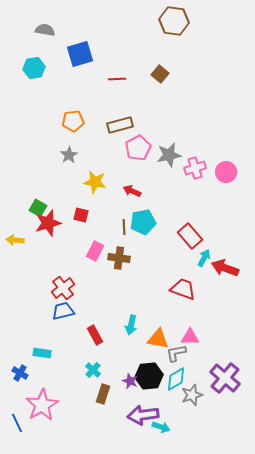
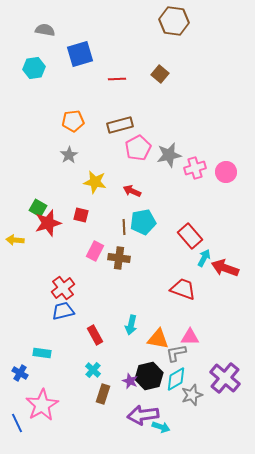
black hexagon at (149, 376): rotated 8 degrees counterclockwise
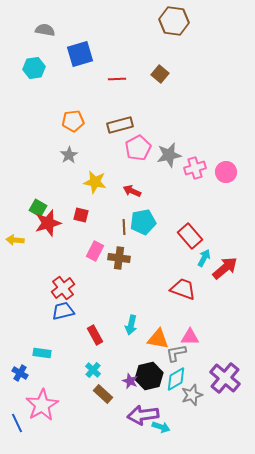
red arrow at (225, 268): rotated 120 degrees clockwise
brown rectangle at (103, 394): rotated 66 degrees counterclockwise
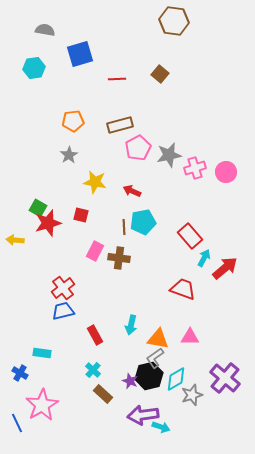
gray L-shape at (176, 353): moved 21 px left, 5 px down; rotated 25 degrees counterclockwise
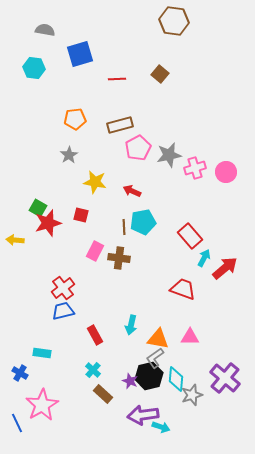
cyan hexagon at (34, 68): rotated 15 degrees clockwise
orange pentagon at (73, 121): moved 2 px right, 2 px up
cyan diamond at (176, 379): rotated 55 degrees counterclockwise
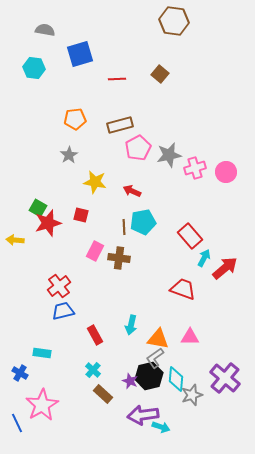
red cross at (63, 288): moved 4 px left, 2 px up
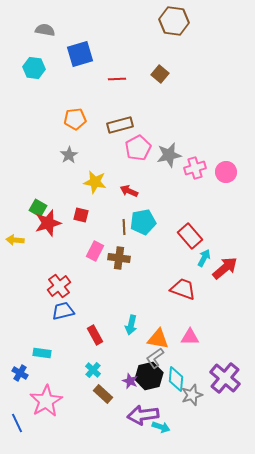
red arrow at (132, 191): moved 3 px left
pink star at (42, 405): moved 4 px right, 4 px up
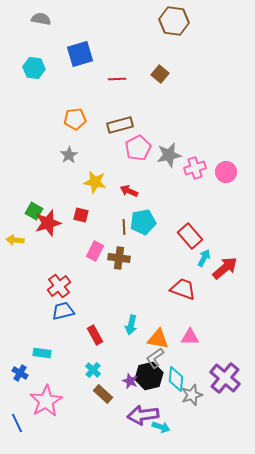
gray semicircle at (45, 30): moved 4 px left, 11 px up
green square at (38, 208): moved 4 px left, 3 px down
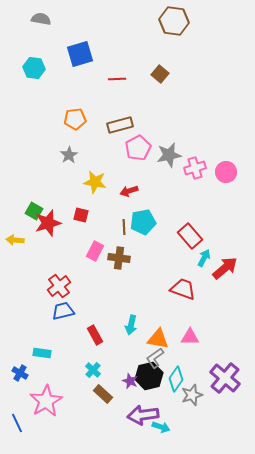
red arrow at (129, 191): rotated 42 degrees counterclockwise
cyan diamond at (176, 379): rotated 30 degrees clockwise
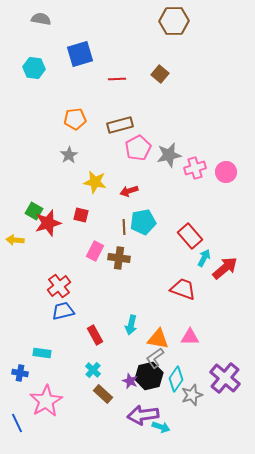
brown hexagon at (174, 21): rotated 8 degrees counterclockwise
blue cross at (20, 373): rotated 21 degrees counterclockwise
